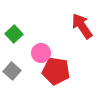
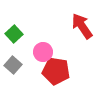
pink circle: moved 2 px right, 1 px up
gray square: moved 1 px right, 6 px up
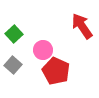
pink circle: moved 2 px up
red pentagon: rotated 16 degrees clockwise
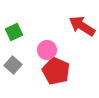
red arrow: rotated 24 degrees counterclockwise
green square: moved 2 px up; rotated 18 degrees clockwise
pink circle: moved 4 px right
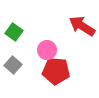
green square: rotated 30 degrees counterclockwise
red pentagon: rotated 20 degrees counterclockwise
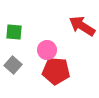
green square: rotated 30 degrees counterclockwise
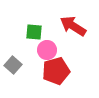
red arrow: moved 9 px left
green square: moved 20 px right
red pentagon: rotated 20 degrees counterclockwise
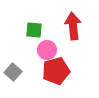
red arrow: rotated 52 degrees clockwise
green square: moved 2 px up
gray square: moved 7 px down
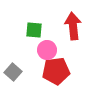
red pentagon: rotated 8 degrees clockwise
